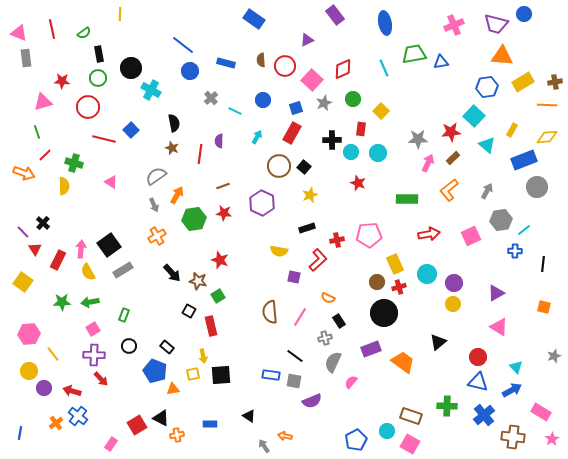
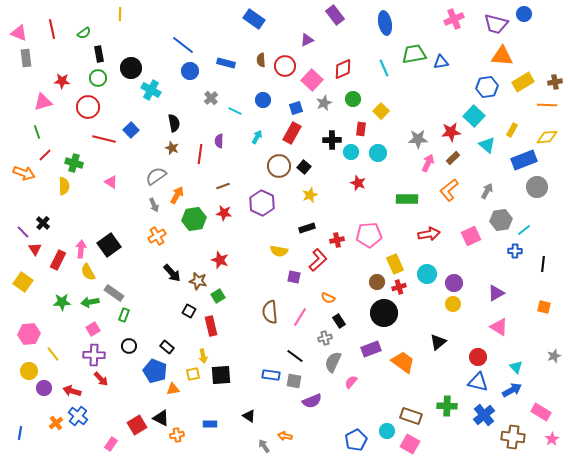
pink cross at (454, 25): moved 6 px up
gray rectangle at (123, 270): moved 9 px left, 23 px down; rotated 66 degrees clockwise
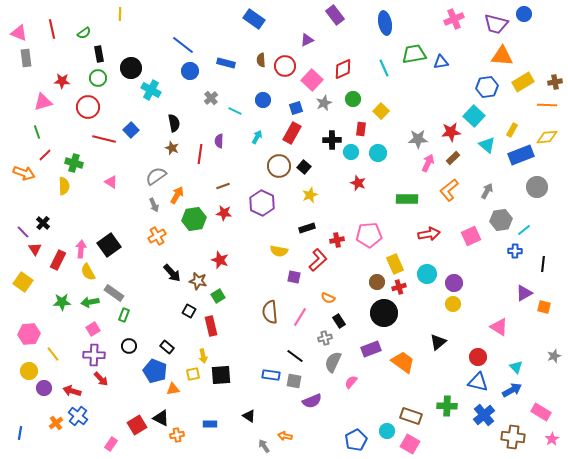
blue rectangle at (524, 160): moved 3 px left, 5 px up
purple triangle at (496, 293): moved 28 px right
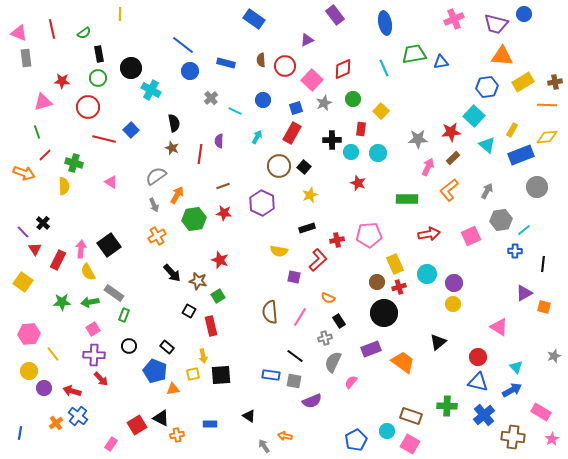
pink arrow at (428, 163): moved 4 px down
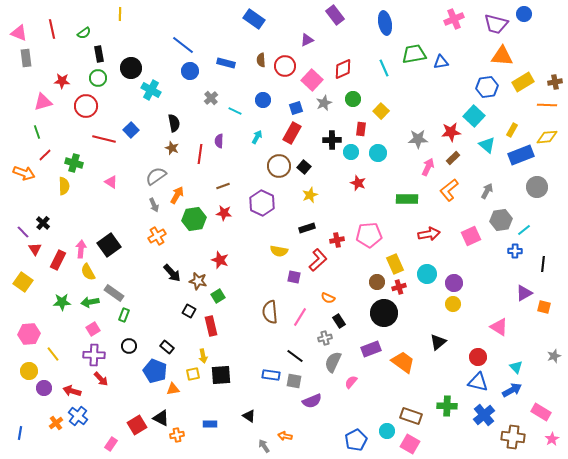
red circle at (88, 107): moved 2 px left, 1 px up
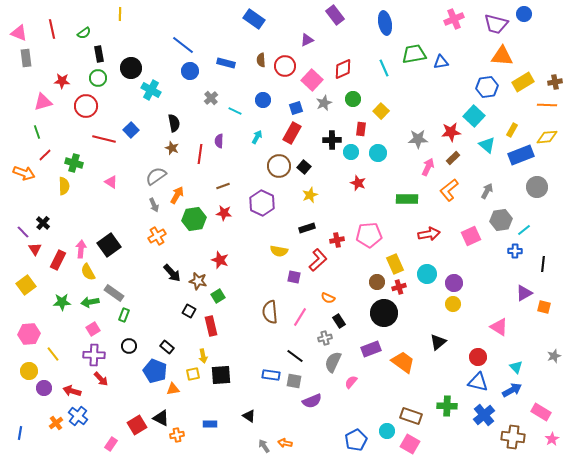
yellow square at (23, 282): moved 3 px right, 3 px down; rotated 18 degrees clockwise
orange arrow at (285, 436): moved 7 px down
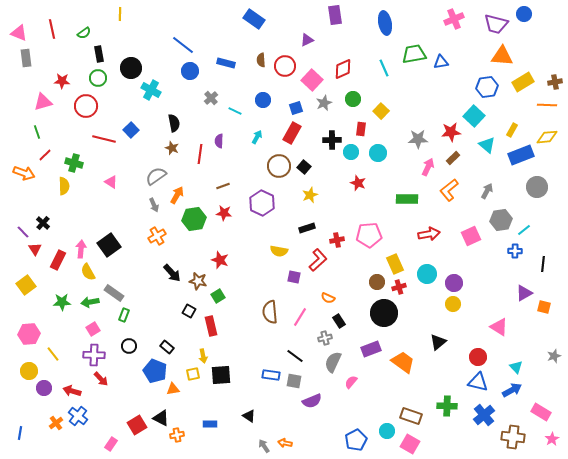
purple rectangle at (335, 15): rotated 30 degrees clockwise
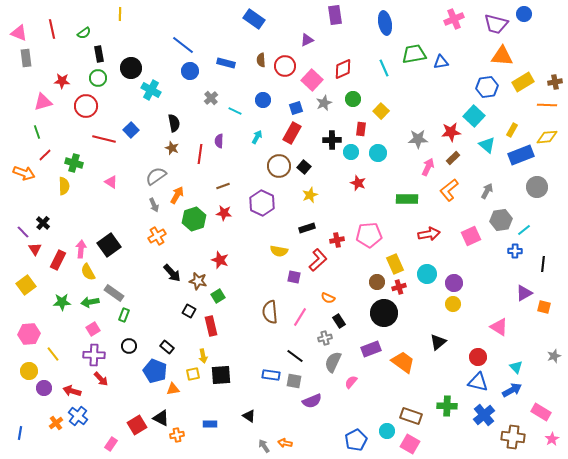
green hexagon at (194, 219): rotated 10 degrees counterclockwise
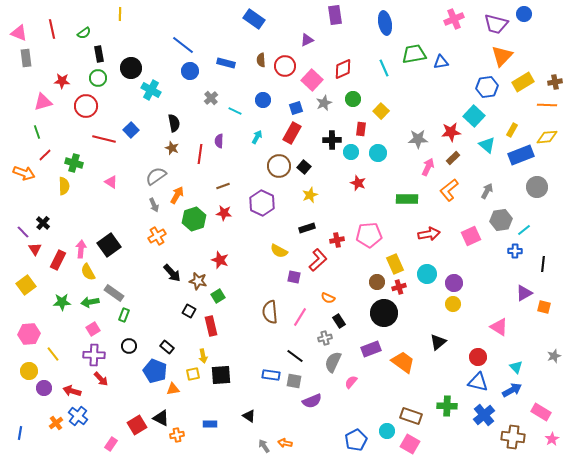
orange triangle at (502, 56): rotated 50 degrees counterclockwise
yellow semicircle at (279, 251): rotated 18 degrees clockwise
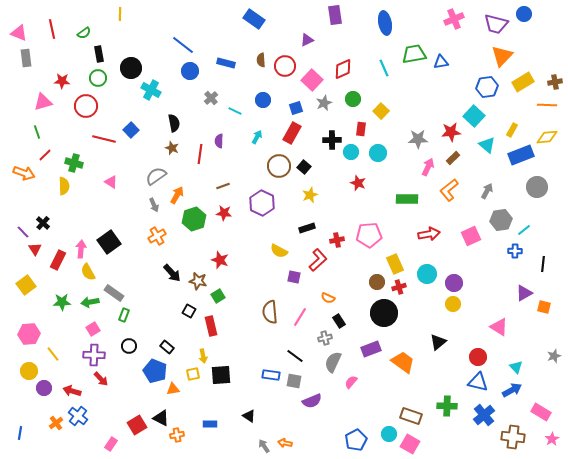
black square at (109, 245): moved 3 px up
cyan circle at (387, 431): moved 2 px right, 3 px down
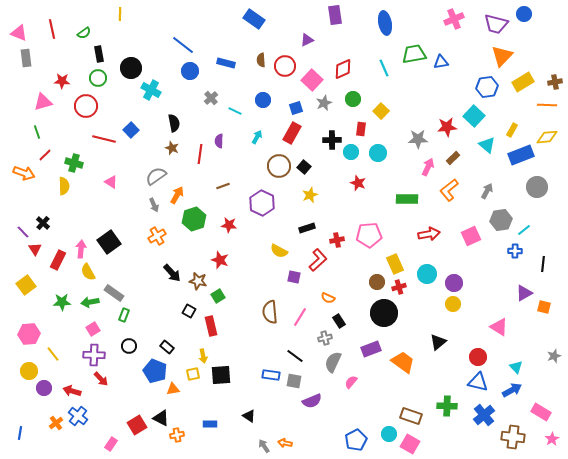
red star at (451, 132): moved 4 px left, 5 px up
red star at (224, 213): moved 5 px right, 12 px down
